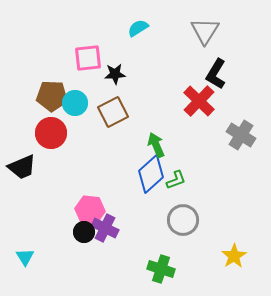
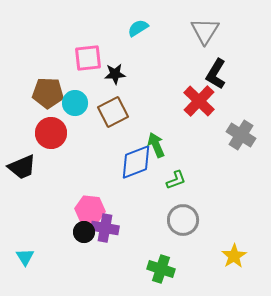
brown pentagon: moved 4 px left, 3 px up
blue diamond: moved 15 px left, 12 px up; rotated 21 degrees clockwise
purple cross: rotated 16 degrees counterclockwise
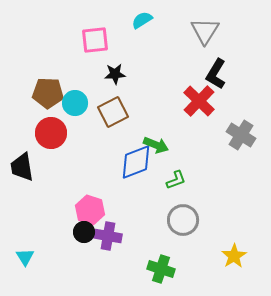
cyan semicircle: moved 4 px right, 8 px up
pink square: moved 7 px right, 18 px up
green arrow: rotated 135 degrees clockwise
black trapezoid: rotated 104 degrees clockwise
pink hexagon: rotated 12 degrees clockwise
purple cross: moved 3 px right, 8 px down
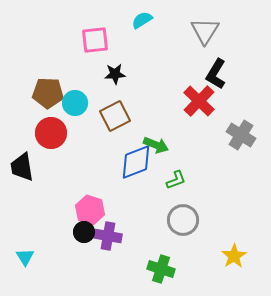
brown square: moved 2 px right, 4 px down
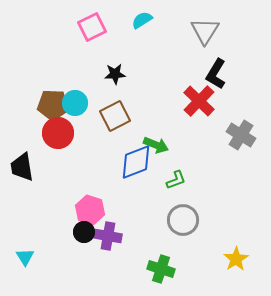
pink square: moved 3 px left, 13 px up; rotated 20 degrees counterclockwise
brown pentagon: moved 5 px right, 12 px down
red circle: moved 7 px right
yellow star: moved 2 px right, 3 px down
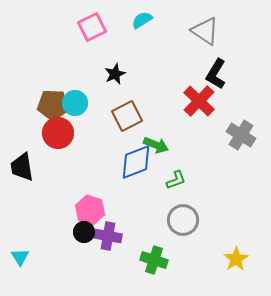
gray triangle: rotated 28 degrees counterclockwise
black star: rotated 20 degrees counterclockwise
brown square: moved 12 px right
cyan triangle: moved 5 px left
green cross: moved 7 px left, 9 px up
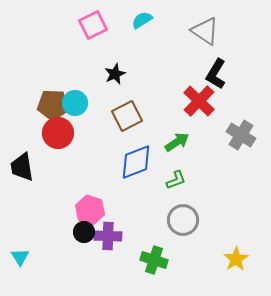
pink square: moved 1 px right, 2 px up
green arrow: moved 21 px right, 3 px up; rotated 55 degrees counterclockwise
purple cross: rotated 8 degrees counterclockwise
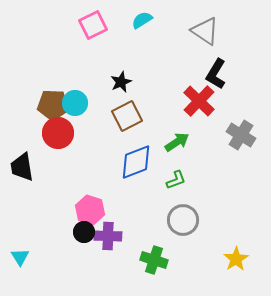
black star: moved 6 px right, 8 px down
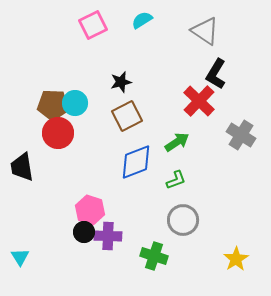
black star: rotated 10 degrees clockwise
green cross: moved 4 px up
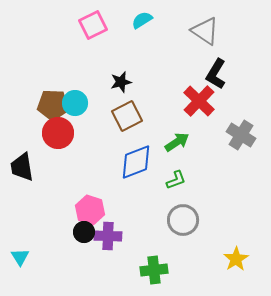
green cross: moved 14 px down; rotated 24 degrees counterclockwise
